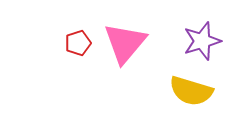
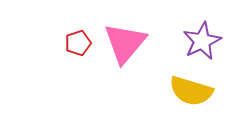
purple star: rotated 9 degrees counterclockwise
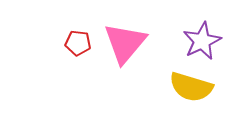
red pentagon: rotated 25 degrees clockwise
yellow semicircle: moved 4 px up
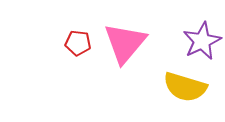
yellow semicircle: moved 6 px left
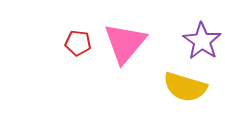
purple star: rotated 12 degrees counterclockwise
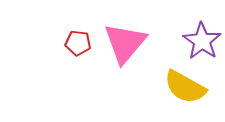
yellow semicircle: rotated 12 degrees clockwise
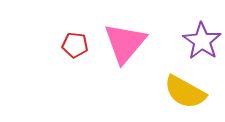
red pentagon: moved 3 px left, 2 px down
yellow semicircle: moved 5 px down
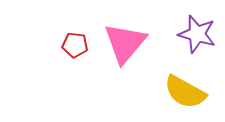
purple star: moved 5 px left, 7 px up; rotated 18 degrees counterclockwise
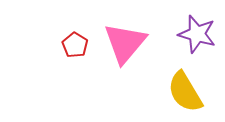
red pentagon: rotated 25 degrees clockwise
yellow semicircle: rotated 30 degrees clockwise
